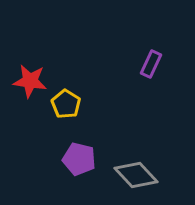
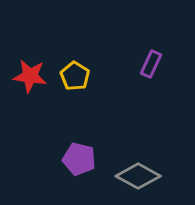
red star: moved 5 px up
yellow pentagon: moved 9 px right, 28 px up
gray diamond: moved 2 px right, 1 px down; rotated 18 degrees counterclockwise
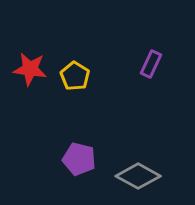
red star: moved 7 px up
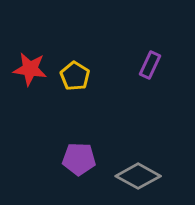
purple rectangle: moved 1 px left, 1 px down
purple pentagon: rotated 12 degrees counterclockwise
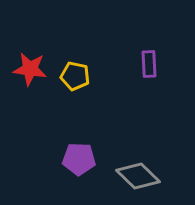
purple rectangle: moved 1 px left, 1 px up; rotated 28 degrees counterclockwise
yellow pentagon: rotated 20 degrees counterclockwise
gray diamond: rotated 15 degrees clockwise
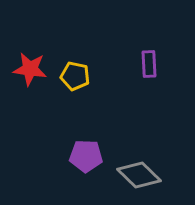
purple pentagon: moved 7 px right, 3 px up
gray diamond: moved 1 px right, 1 px up
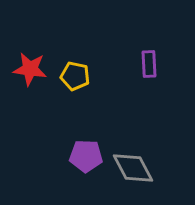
gray diamond: moved 6 px left, 7 px up; rotated 18 degrees clockwise
